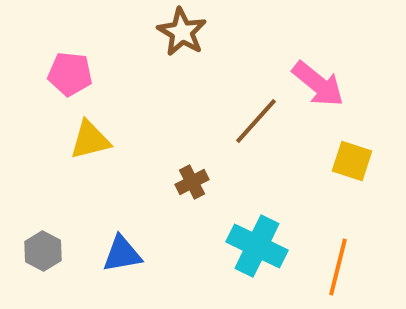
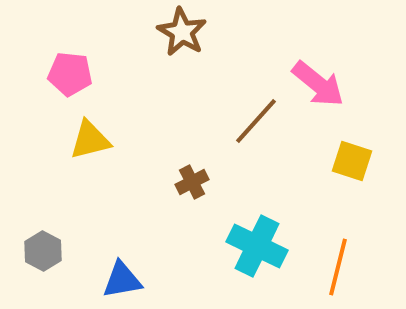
blue triangle: moved 26 px down
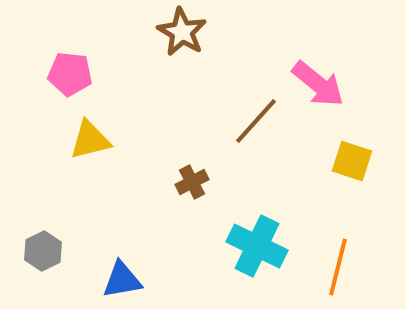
gray hexagon: rotated 6 degrees clockwise
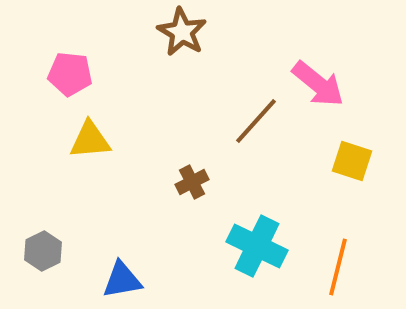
yellow triangle: rotated 9 degrees clockwise
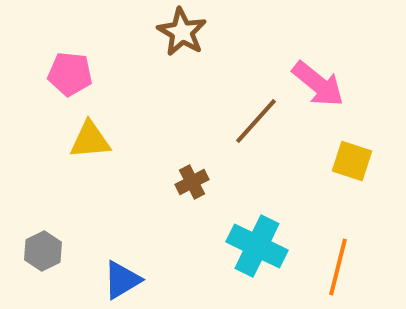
blue triangle: rotated 21 degrees counterclockwise
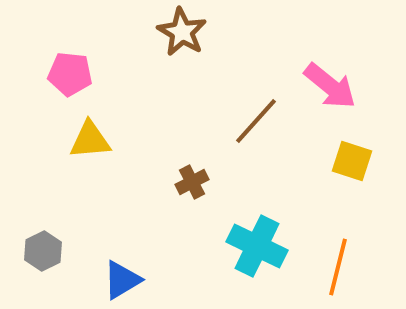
pink arrow: moved 12 px right, 2 px down
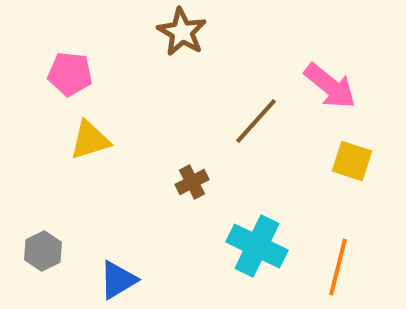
yellow triangle: rotated 12 degrees counterclockwise
blue triangle: moved 4 px left
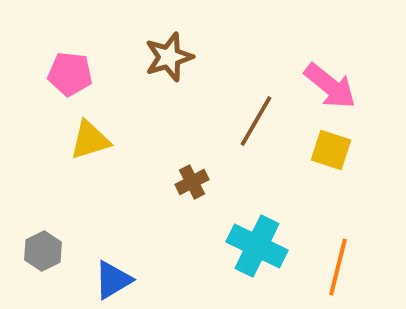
brown star: moved 13 px left, 25 px down; rotated 24 degrees clockwise
brown line: rotated 12 degrees counterclockwise
yellow square: moved 21 px left, 11 px up
blue triangle: moved 5 px left
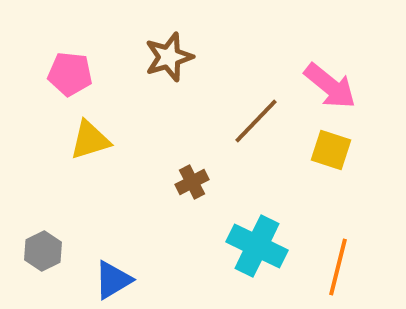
brown line: rotated 14 degrees clockwise
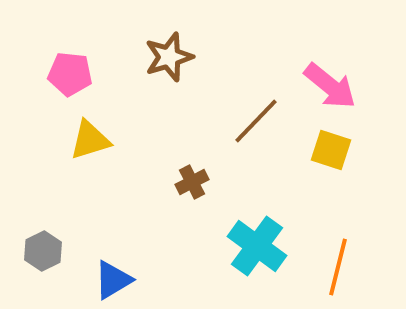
cyan cross: rotated 10 degrees clockwise
